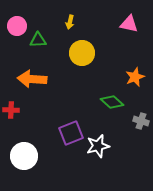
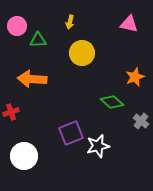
red cross: moved 2 px down; rotated 21 degrees counterclockwise
gray cross: rotated 21 degrees clockwise
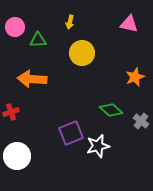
pink circle: moved 2 px left, 1 px down
green diamond: moved 1 px left, 8 px down
white circle: moved 7 px left
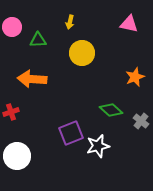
pink circle: moved 3 px left
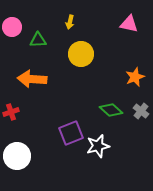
yellow circle: moved 1 px left, 1 px down
gray cross: moved 10 px up
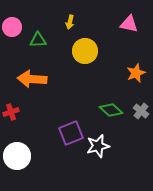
yellow circle: moved 4 px right, 3 px up
orange star: moved 1 px right, 4 px up
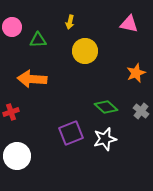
green diamond: moved 5 px left, 3 px up
white star: moved 7 px right, 7 px up
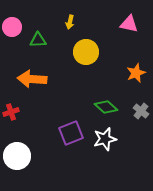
yellow circle: moved 1 px right, 1 px down
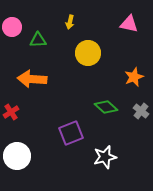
yellow circle: moved 2 px right, 1 px down
orange star: moved 2 px left, 4 px down
red cross: rotated 14 degrees counterclockwise
white star: moved 18 px down
